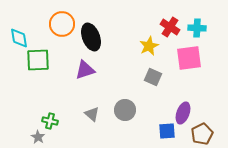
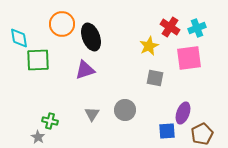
cyan cross: rotated 24 degrees counterclockwise
gray square: moved 2 px right, 1 px down; rotated 12 degrees counterclockwise
gray triangle: rotated 21 degrees clockwise
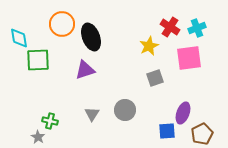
gray square: rotated 30 degrees counterclockwise
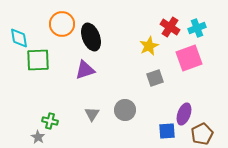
pink square: rotated 12 degrees counterclockwise
purple ellipse: moved 1 px right, 1 px down
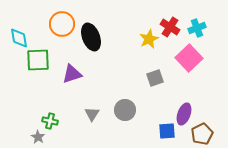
yellow star: moved 7 px up
pink square: rotated 24 degrees counterclockwise
purple triangle: moved 13 px left, 4 px down
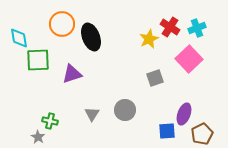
pink square: moved 1 px down
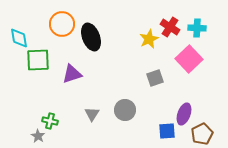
cyan cross: rotated 24 degrees clockwise
gray star: moved 1 px up
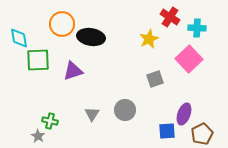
red cross: moved 10 px up
black ellipse: rotated 60 degrees counterclockwise
purple triangle: moved 1 px right, 3 px up
gray square: moved 1 px down
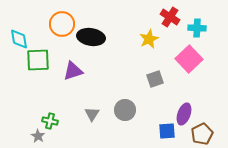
cyan diamond: moved 1 px down
